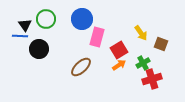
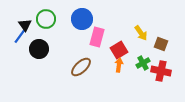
blue line: rotated 56 degrees counterclockwise
orange arrow: rotated 48 degrees counterclockwise
red cross: moved 9 px right, 8 px up; rotated 30 degrees clockwise
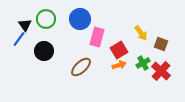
blue circle: moved 2 px left
blue line: moved 1 px left, 3 px down
black circle: moved 5 px right, 2 px down
orange arrow: rotated 64 degrees clockwise
red cross: rotated 30 degrees clockwise
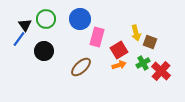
yellow arrow: moved 5 px left; rotated 21 degrees clockwise
brown square: moved 11 px left, 2 px up
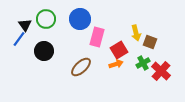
orange arrow: moved 3 px left, 1 px up
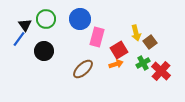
brown square: rotated 32 degrees clockwise
brown ellipse: moved 2 px right, 2 px down
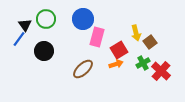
blue circle: moved 3 px right
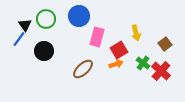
blue circle: moved 4 px left, 3 px up
brown square: moved 15 px right, 2 px down
green cross: rotated 24 degrees counterclockwise
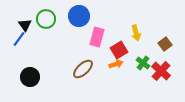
black circle: moved 14 px left, 26 px down
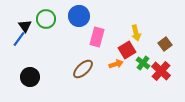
black triangle: moved 1 px down
red square: moved 8 px right
